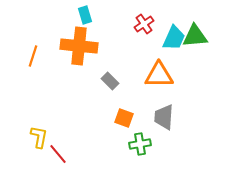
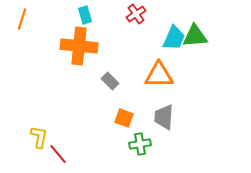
red cross: moved 8 px left, 10 px up
orange line: moved 11 px left, 37 px up
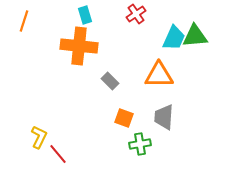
orange line: moved 2 px right, 2 px down
yellow L-shape: rotated 15 degrees clockwise
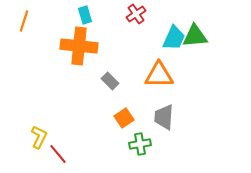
orange square: rotated 36 degrees clockwise
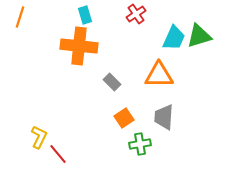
orange line: moved 4 px left, 4 px up
green triangle: moved 4 px right; rotated 12 degrees counterclockwise
gray rectangle: moved 2 px right, 1 px down
